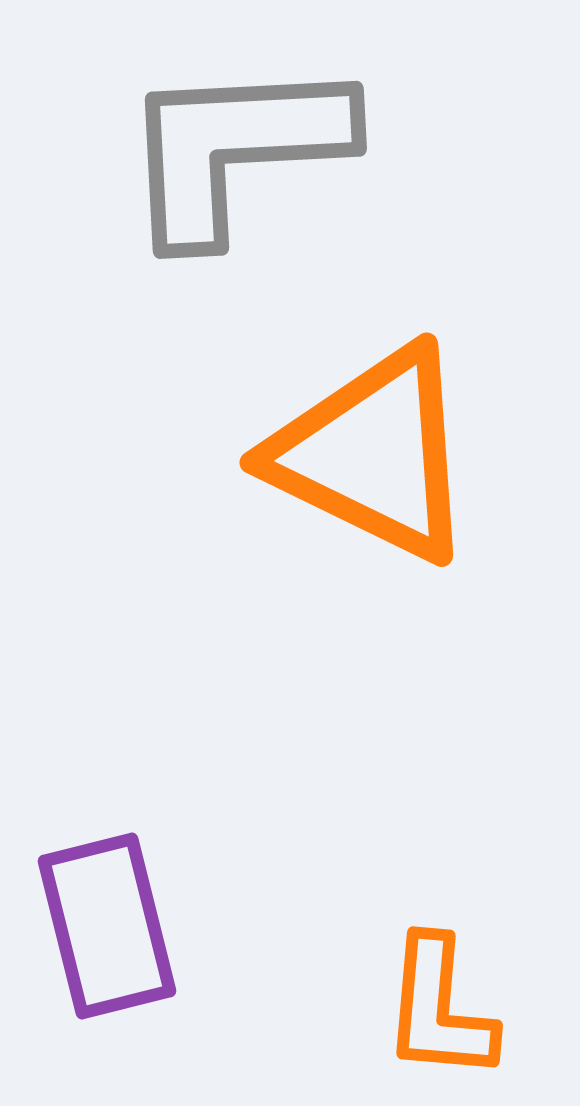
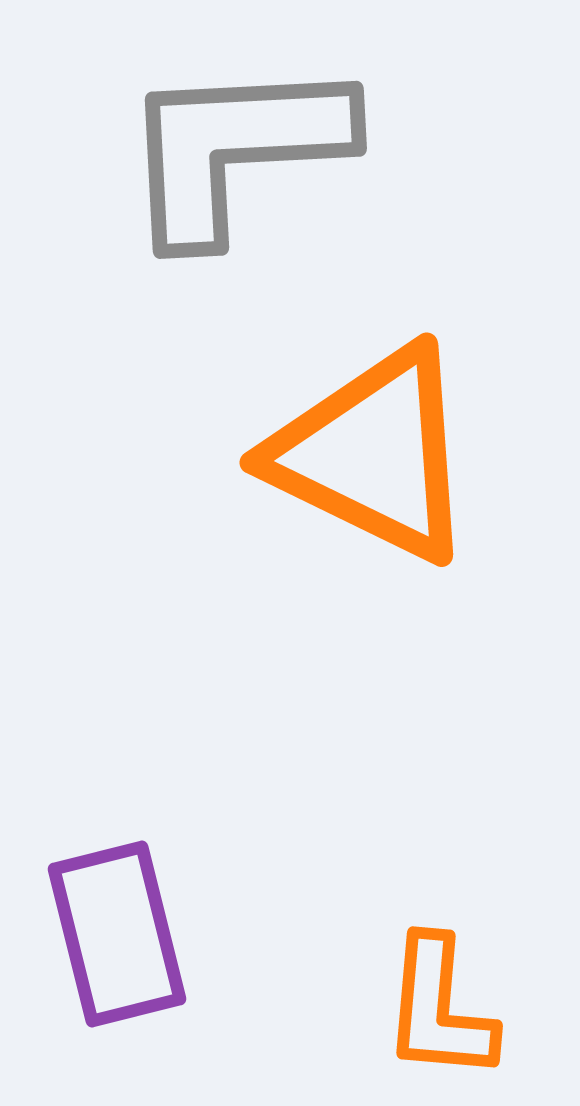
purple rectangle: moved 10 px right, 8 px down
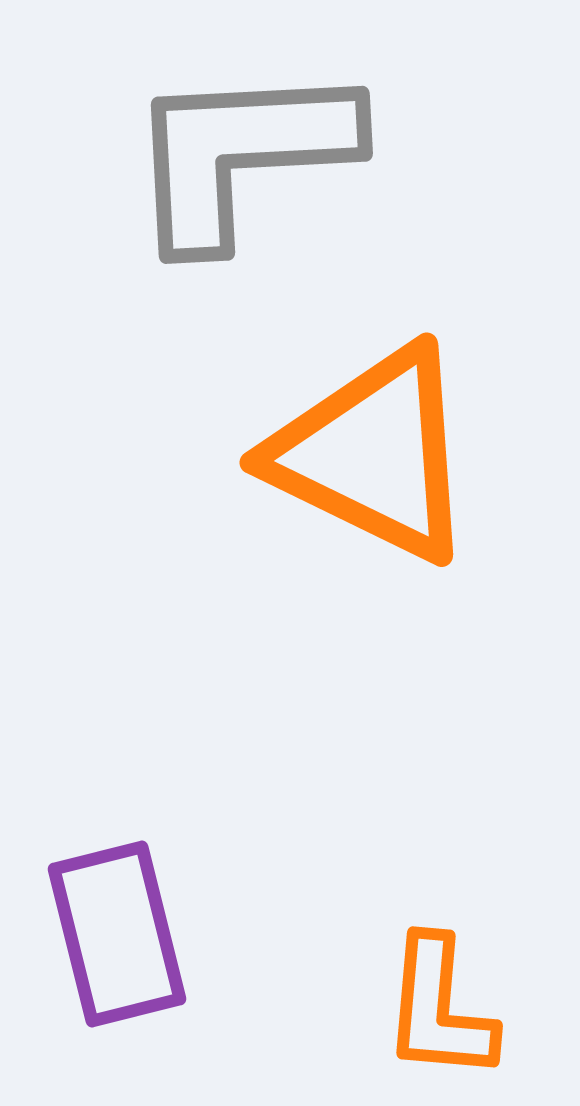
gray L-shape: moved 6 px right, 5 px down
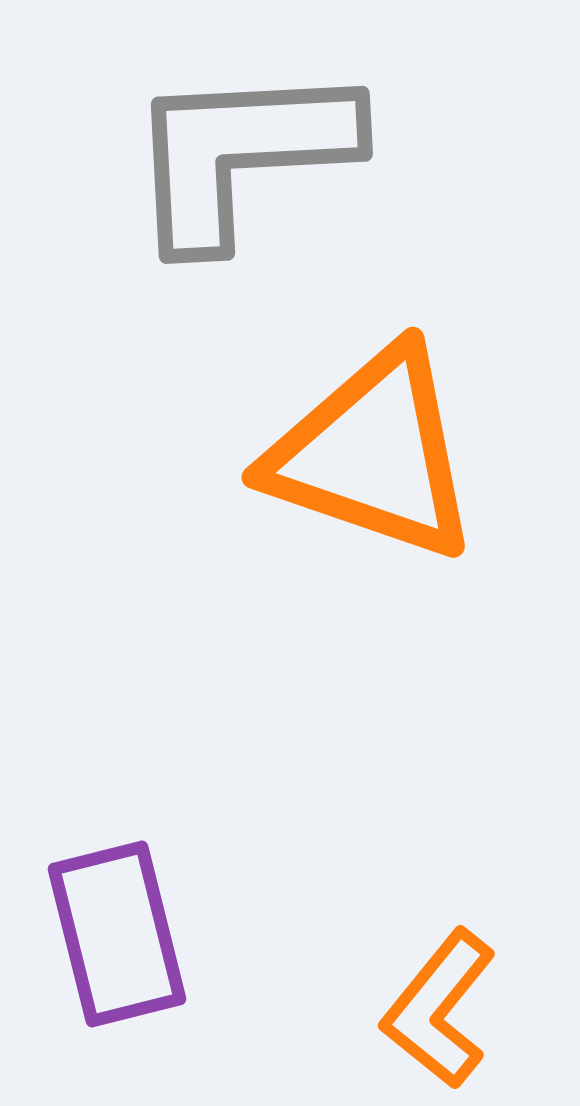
orange triangle: rotated 7 degrees counterclockwise
orange L-shape: rotated 34 degrees clockwise
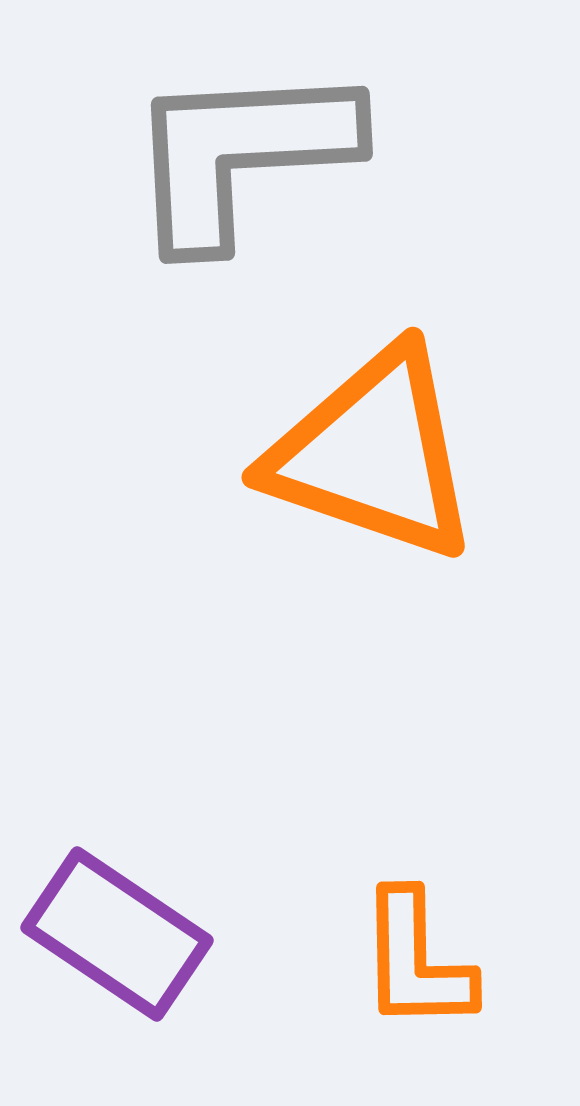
purple rectangle: rotated 42 degrees counterclockwise
orange L-shape: moved 23 px left, 48 px up; rotated 40 degrees counterclockwise
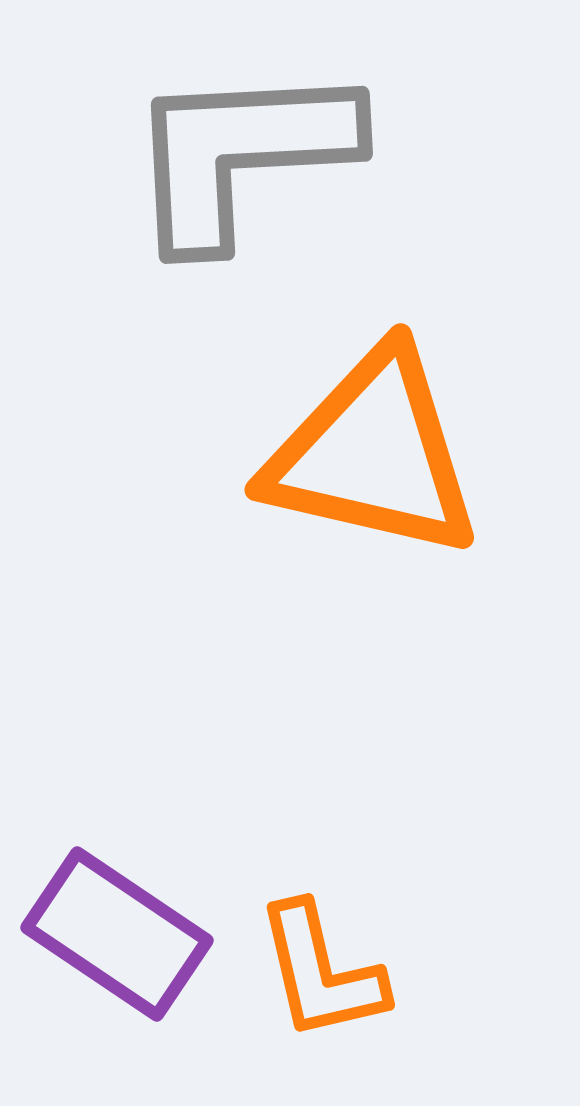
orange triangle: rotated 6 degrees counterclockwise
orange L-shape: moved 95 px left, 11 px down; rotated 12 degrees counterclockwise
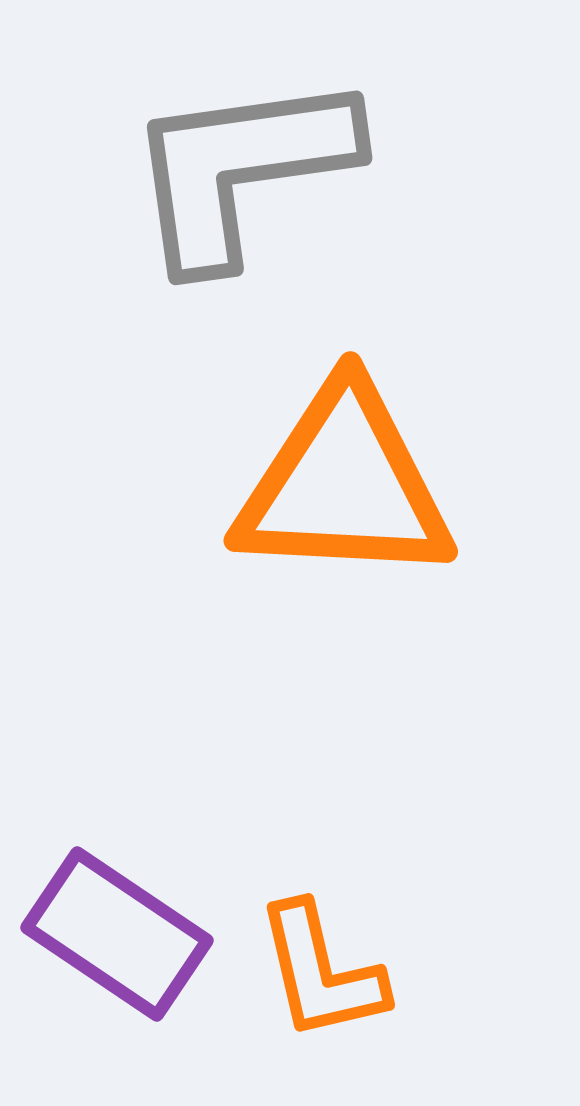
gray L-shape: moved 15 px down; rotated 5 degrees counterclockwise
orange triangle: moved 29 px left, 31 px down; rotated 10 degrees counterclockwise
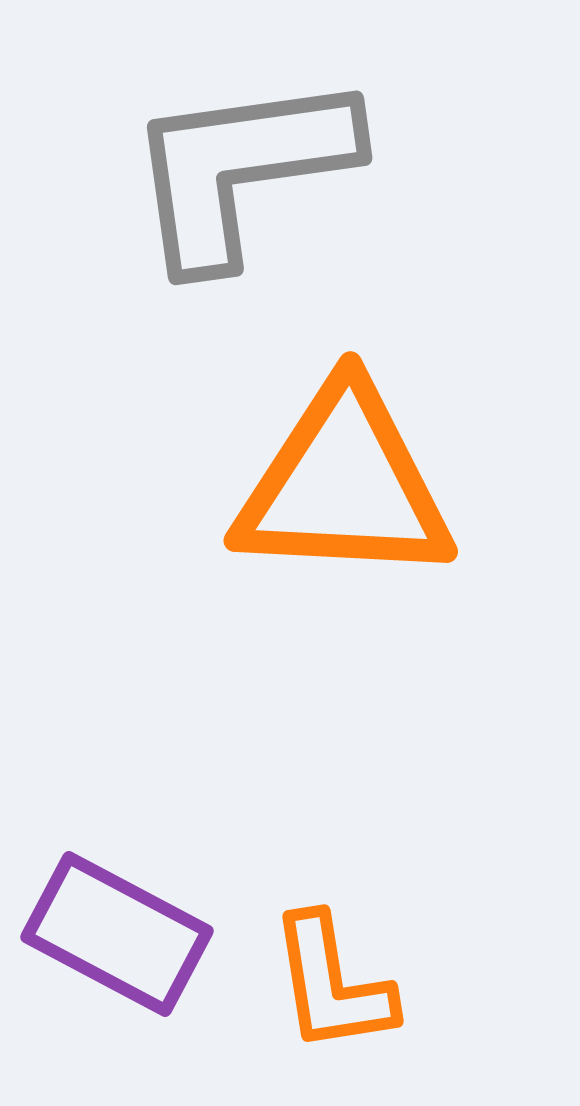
purple rectangle: rotated 6 degrees counterclockwise
orange L-shape: moved 11 px right, 12 px down; rotated 4 degrees clockwise
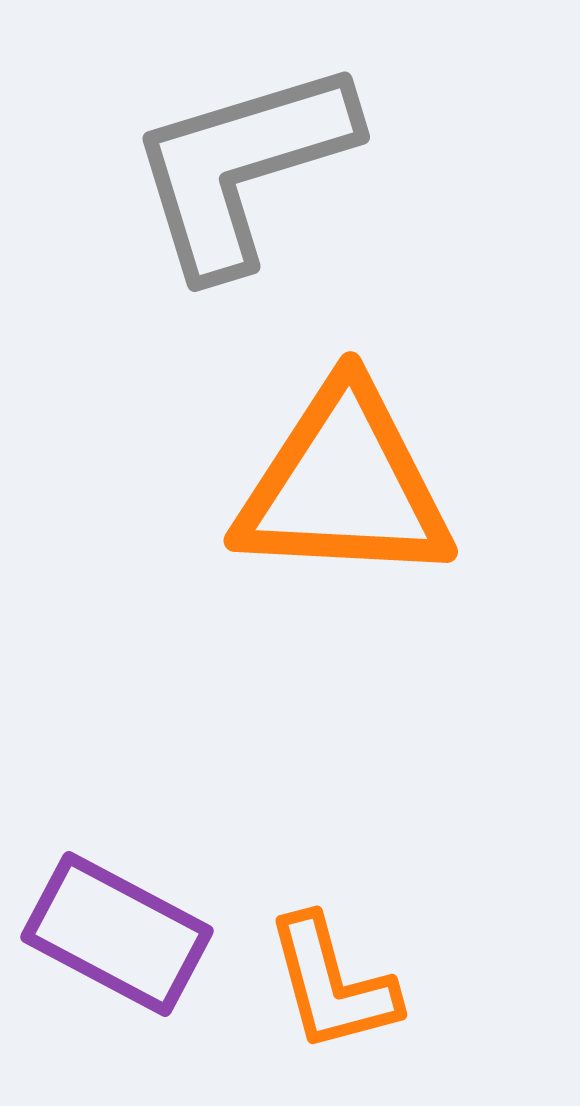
gray L-shape: moved 1 px right, 2 px up; rotated 9 degrees counterclockwise
orange L-shape: rotated 6 degrees counterclockwise
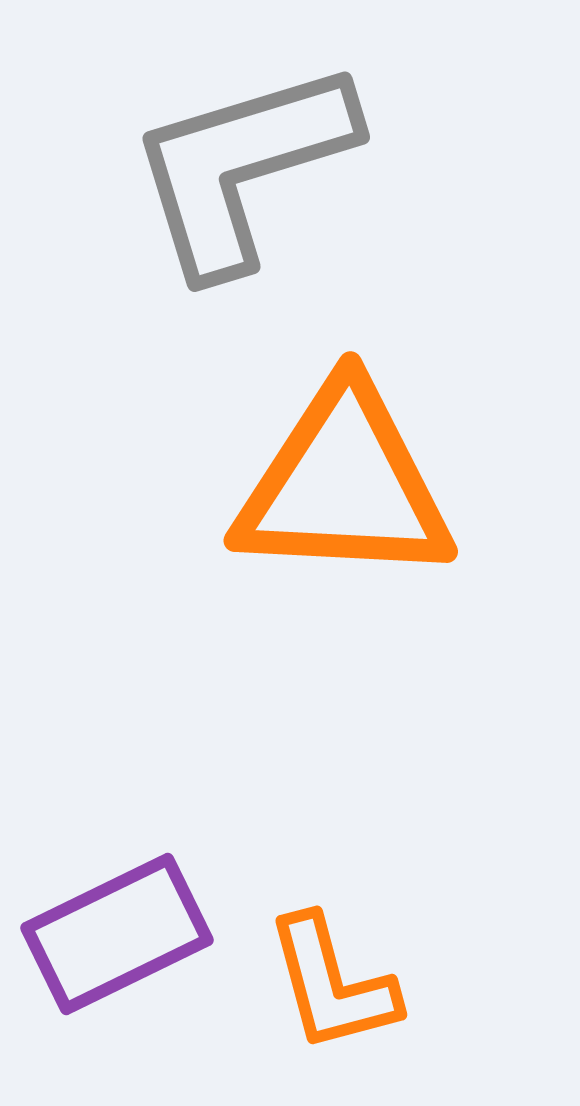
purple rectangle: rotated 54 degrees counterclockwise
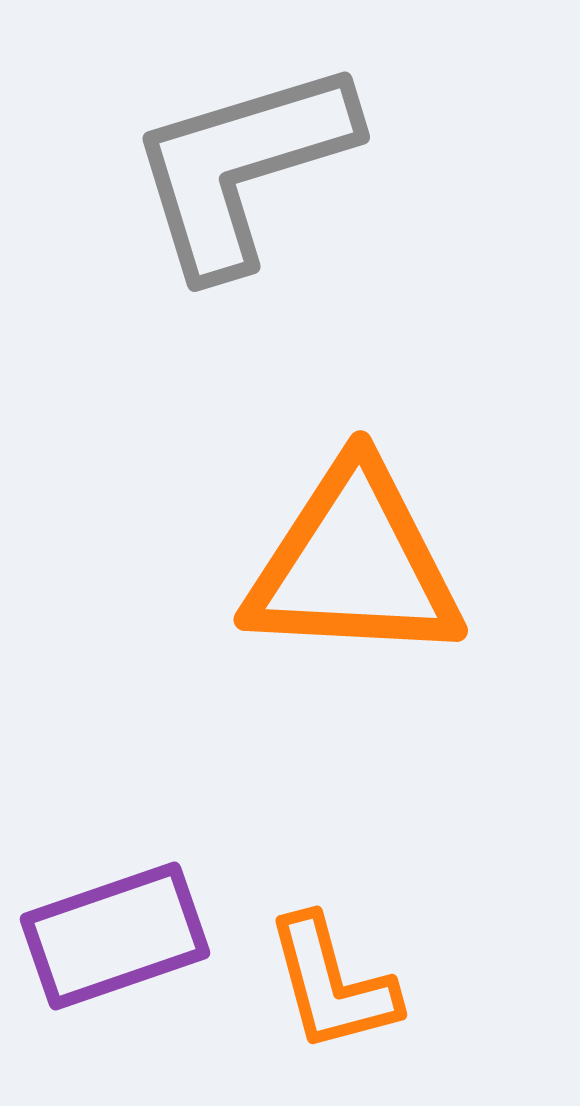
orange triangle: moved 10 px right, 79 px down
purple rectangle: moved 2 px left, 2 px down; rotated 7 degrees clockwise
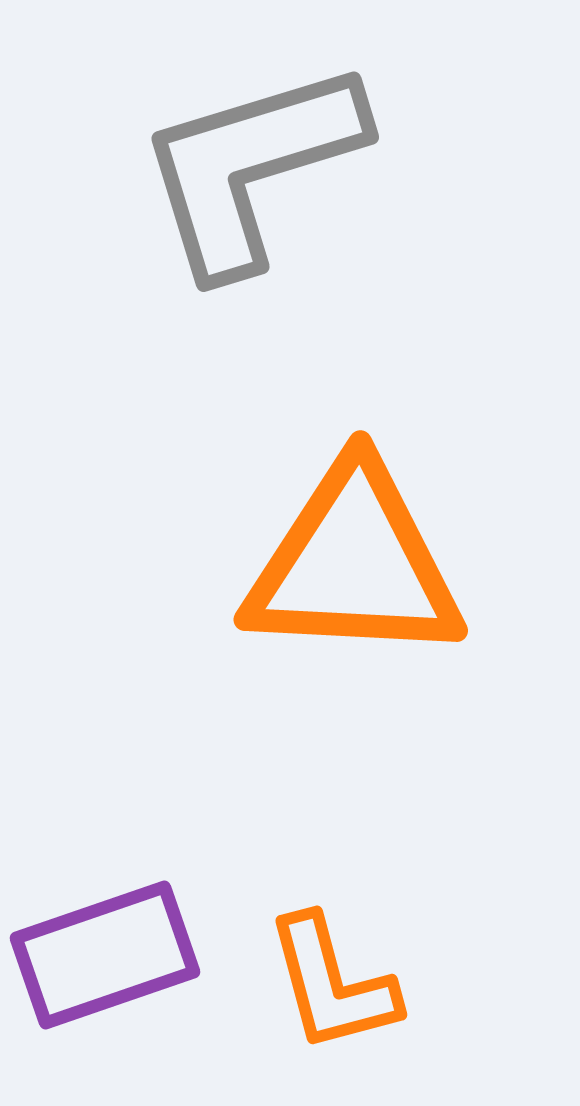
gray L-shape: moved 9 px right
purple rectangle: moved 10 px left, 19 px down
